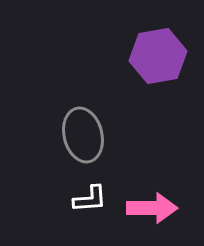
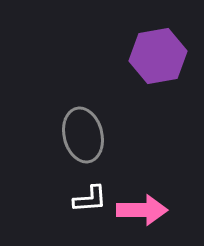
pink arrow: moved 10 px left, 2 px down
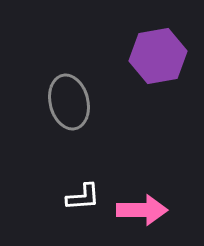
gray ellipse: moved 14 px left, 33 px up
white L-shape: moved 7 px left, 2 px up
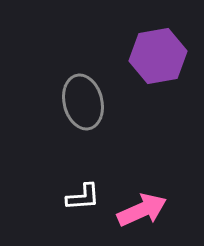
gray ellipse: moved 14 px right
pink arrow: rotated 24 degrees counterclockwise
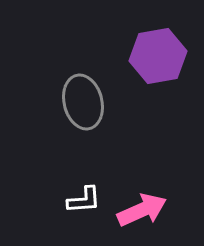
white L-shape: moved 1 px right, 3 px down
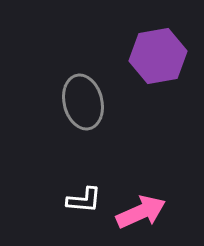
white L-shape: rotated 9 degrees clockwise
pink arrow: moved 1 px left, 2 px down
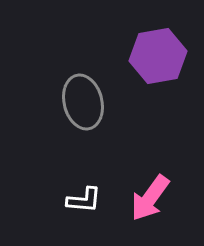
pink arrow: moved 9 px right, 14 px up; rotated 150 degrees clockwise
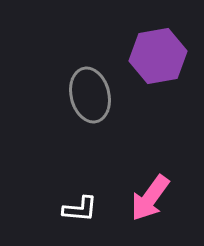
gray ellipse: moved 7 px right, 7 px up
white L-shape: moved 4 px left, 9 px down
